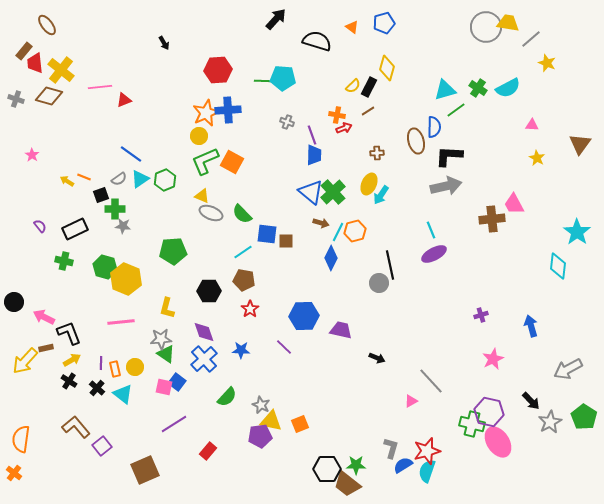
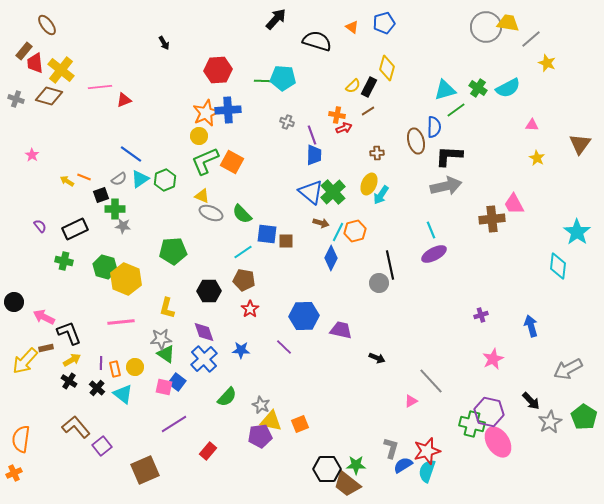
orange cross at (14, 473): rotated 28 degrees clockwise
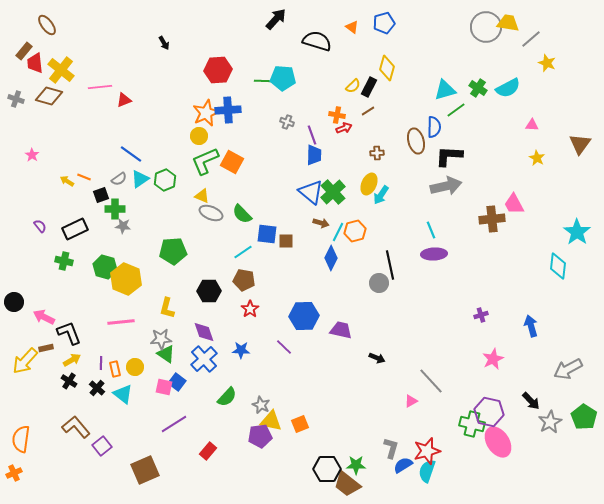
purple ellipse at (434, 254): rotated 25 degrees clockwise
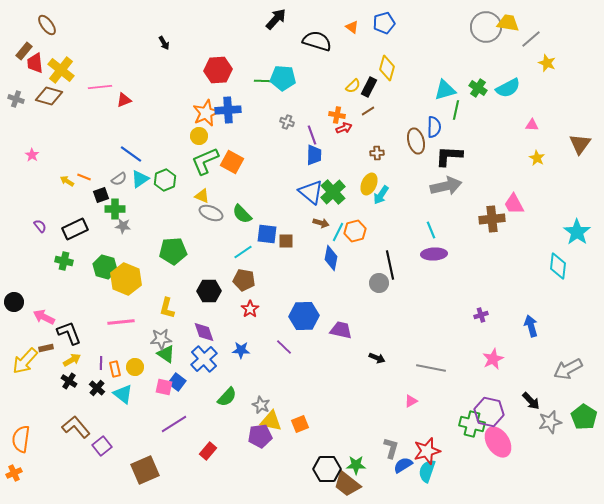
green line at (456, 110): rotated 42 degrees counterclockwise
blue diamond at (331, 258): rotated 15 degrees counterclockwise
gray line at (431, 381): moved 13 px up; rotated 36 degrees counterclockwise
gray star at (550, 422): rotated 15 degrees clockwise
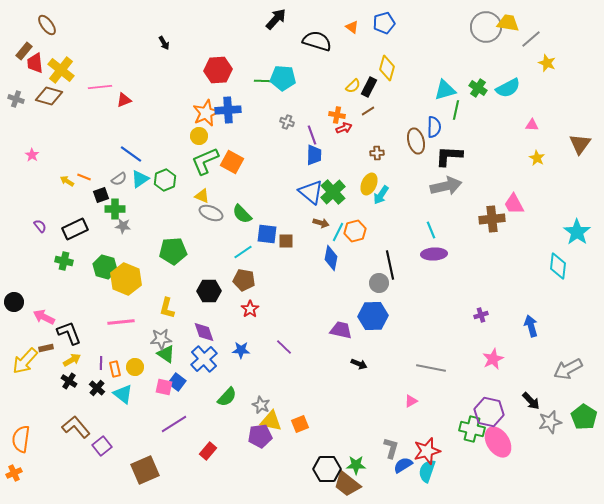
blue hexagon at (304, 316): moved 69 px right
black arrow at (377, 358): moved 18 px left, 6 px down
green cross at (472, 424): moved 5 px down
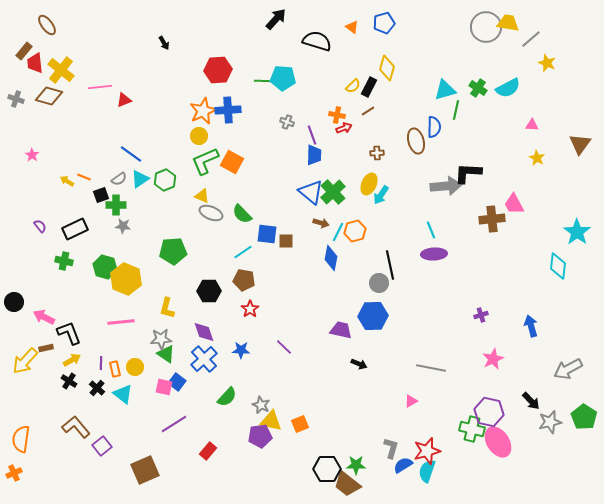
orange star at (206, 113): moved 3 px left, 2 px up
black L-shape at (449, 156): moved 19 px right, 17 px down
gray arrow at (446, 186): rotated 8 degrees clockwise
green cross at (115, 209): moved 1 px right, 4 px up
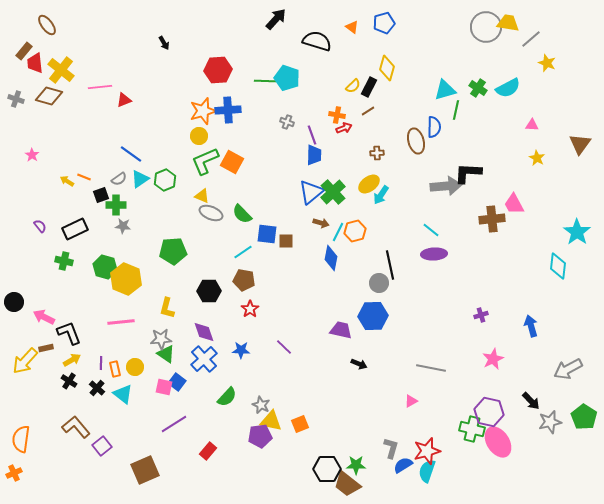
cyan pentagon at (283, 78): moved 4 px right; rotated 15 degrees clockwise
orange star at (203, 111): rotated 8 degrees clockwise
yellow ellipse at (369, 184): rotated 30 degrees clockwise
blue triangle at (311, 192): rotated 40 degrees clockwise
cyan line at (431, 230): rotated 30 degrees counterclockwise
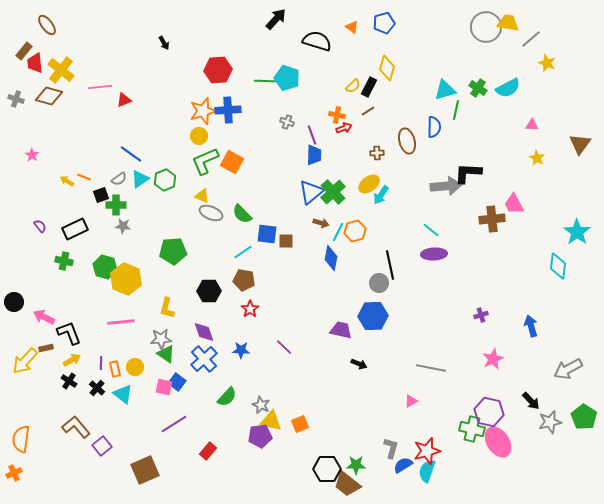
brown ellipse at (416, 141): moved 9 px left
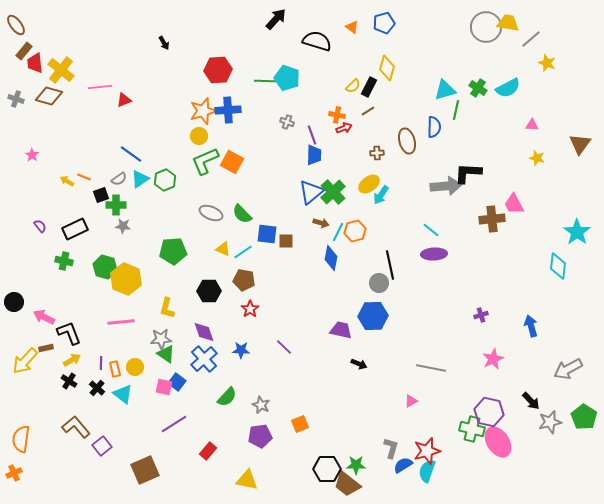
brown ellipse at (47, 25): moved 31 px left
yellow star at (537, 158): rotated 14 degrees counterclockwise
yellow triangle at (202, 196): moved 21 px right, 53 px down
yellow triangle at (271, 421): moved 24 px left, 59 px down
